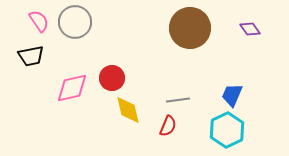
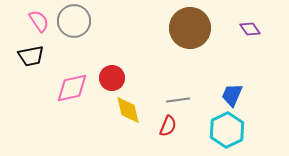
gray circle: moved 1 px left, 1 px up
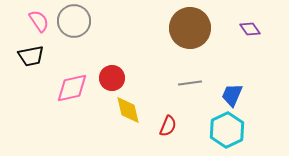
gray line: moved 12 px right, 17 px up
